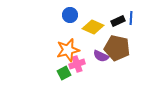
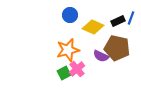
blue line: rotated 16 degrees clockwise
pink cross: moved 5 px down; rotated 21 degrees counterclockwise
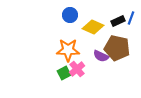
orange star: rotated 15 degrees clockwise
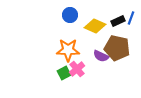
yellow diamond: moved 2 px right, 1 px up
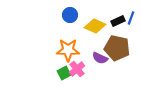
purple semicircle: moved 1 px left, 2 px down
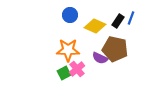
black rectangle: rotated 32 degrees counterclockwise
brown pentagon: moved 2 px left, 1 px down
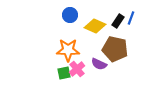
purple semicircle: moved 1 px left, 6 px down
green square: rotated 16 degrees clockwise
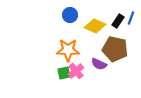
pink cross: moved 1 px left, 2 px down
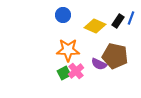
blue circle: moved 7 px left
brown pentagon: moved 7 px down
green square: rotated 16 degrees counterclockwise
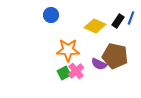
blue circle: moved 12 px left
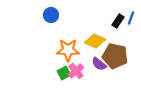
yellow diamond: moved 15 px down
purple semicircle: rotated 14 degrees clockwise
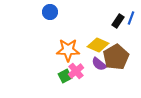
blue circle: moved 1 px left, 3 px up
yellow diamond: moved 3 px right, 4 px down
brown pentagon: moved 1 px right, 1 px down; rotated 30 degrees clockwise
green square: moved 1 px right, 3 px down
